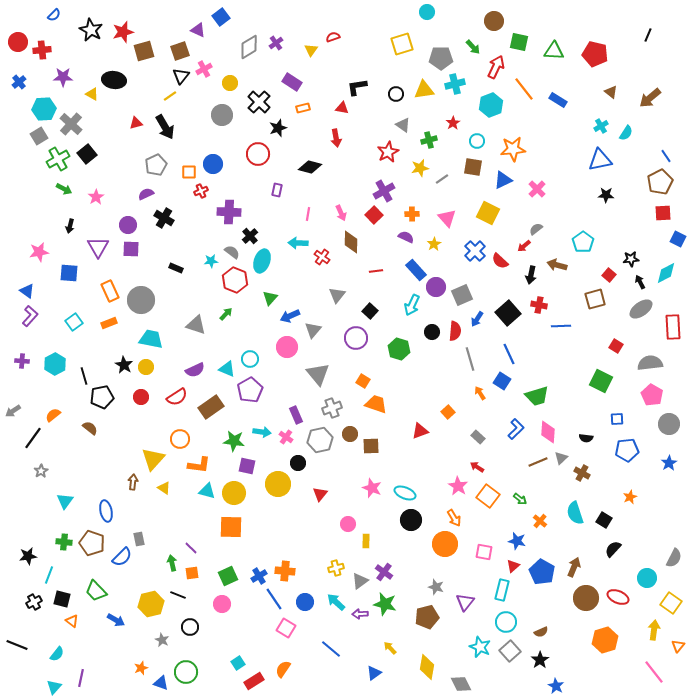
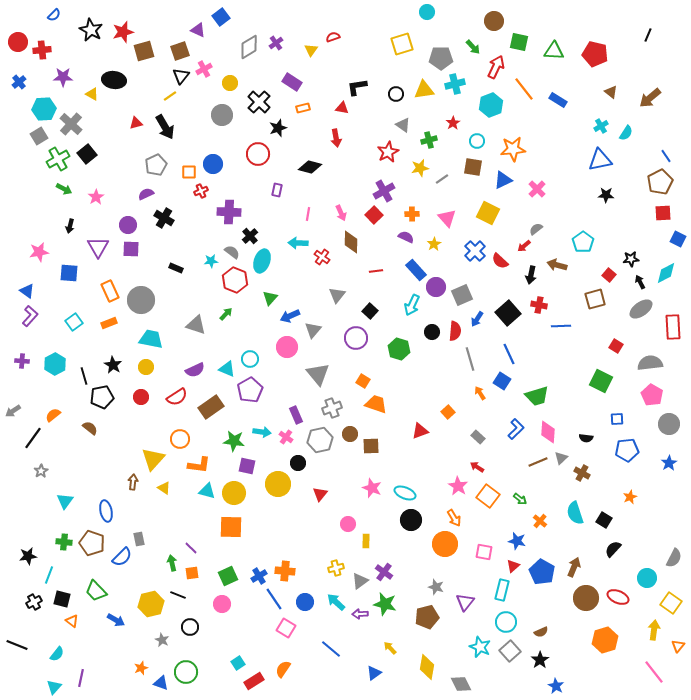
black star at (124, 365): moved 11 px left
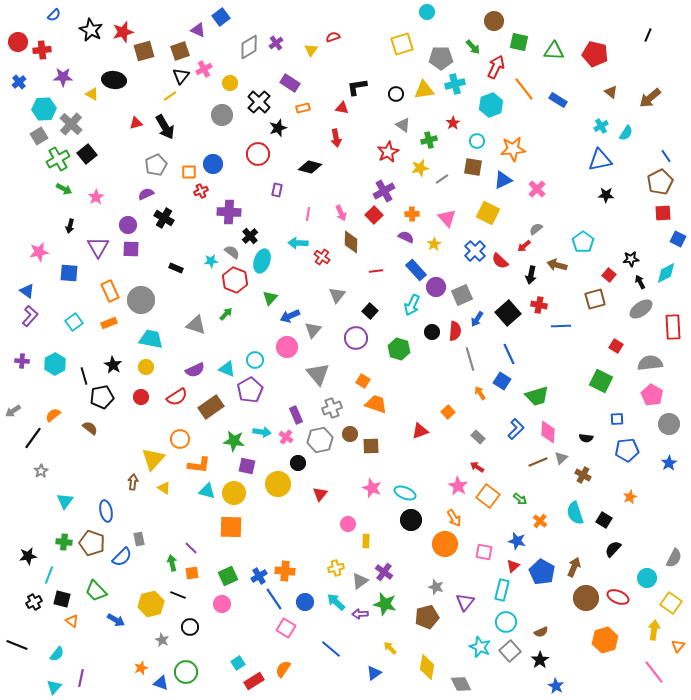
purple rectangle at (292, 82): moved 2 px left, 1 px down
cyan circle at (250, 359): moved 5 px right, 1 px down
brown cross at (582, 473): moved 1 px right, 2 px down
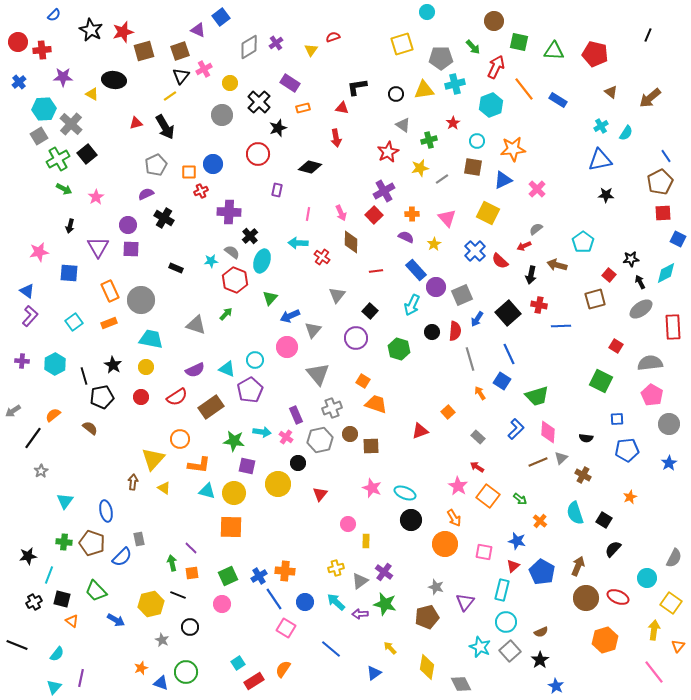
red arrow at (524, 246): rotated 16 degrees clockwise
brown arrow at (574, 567): moved 4 px right, 1 px up
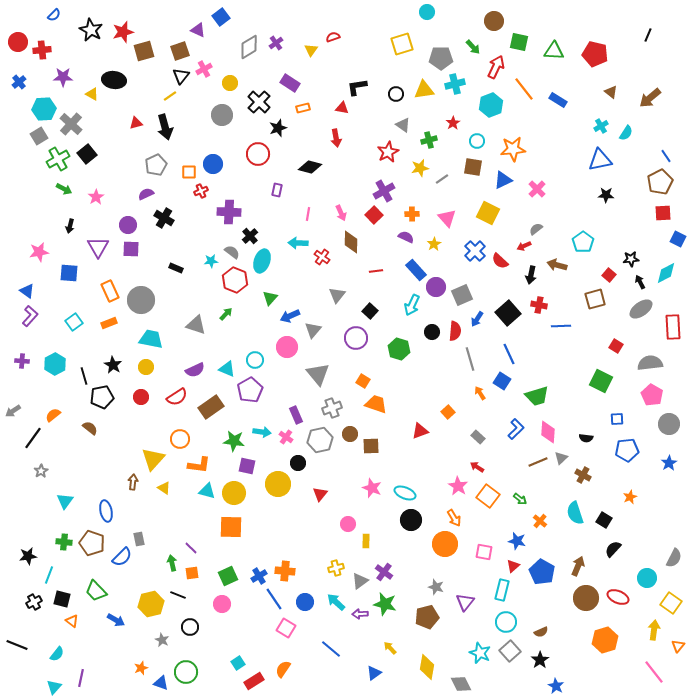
black arrow at (165, 127): rotated 15 degrees clockwise
cyan star at (480, 647): moved 6 px down
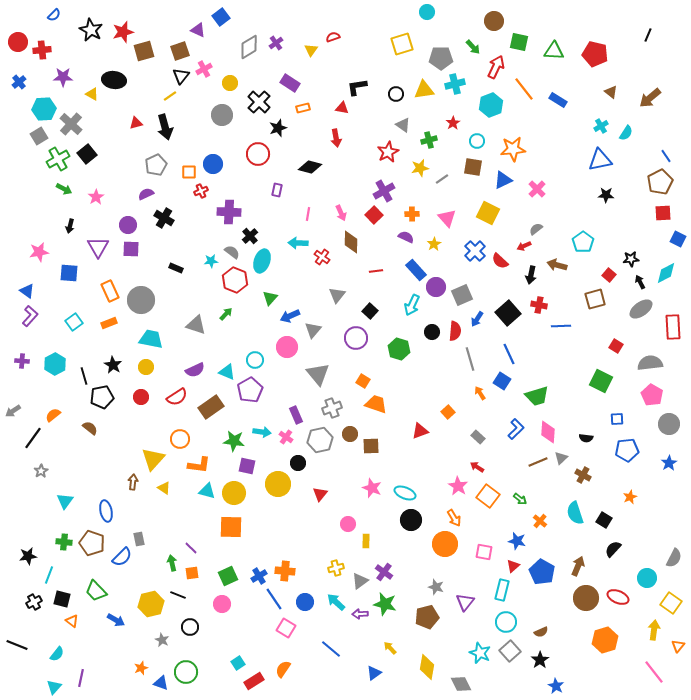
cyan triangle at (227, 369): moved 3 px down
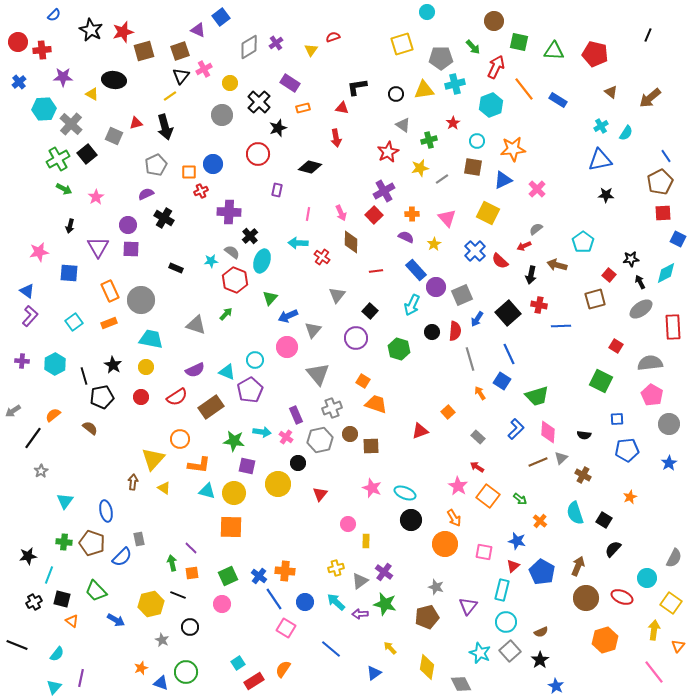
gray square at (39, 136): moved 75 px right; rotated 36 degrees counterclockwise
blue arrow at (290, 316): moved 2 px left
black semicircle at (586, 438): moved 2 px left, 3 px up
blue cross at (259, 576): rotated 21 degrees counterclockwise
red ellipse at (618, 597): moved 4 px right
purple triangle at (465, 602): moved 3 px right, 4 px down
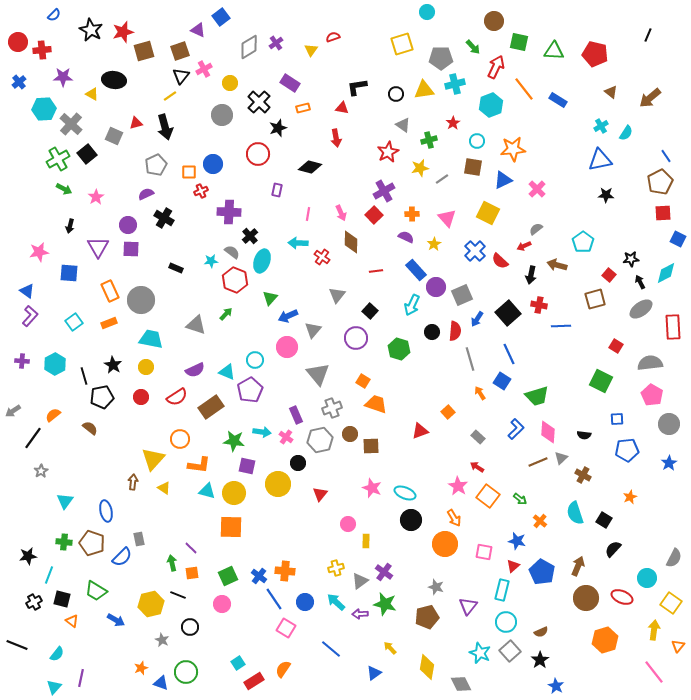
green trapezoid at (96, 591): rotated 15 degrees counterclockwise
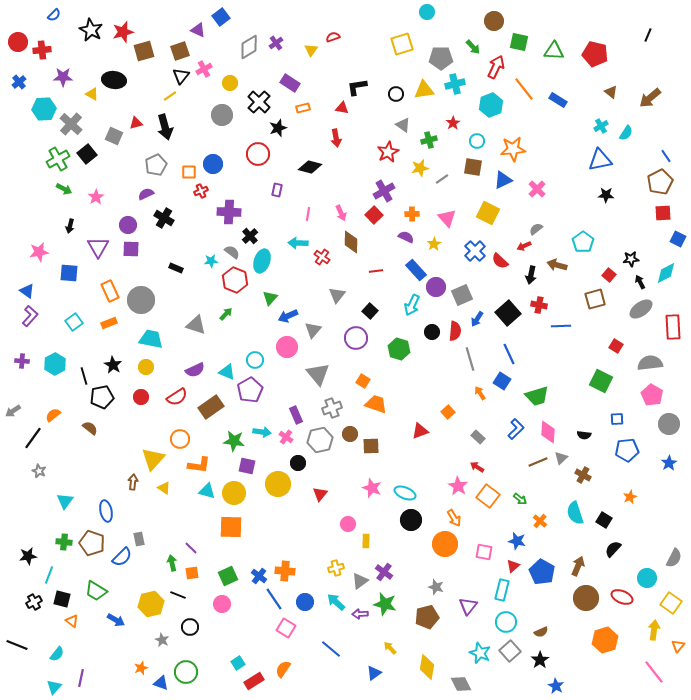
gray star at (41, 471): moved 2 px left; rotated 16 degrees counterclockwise
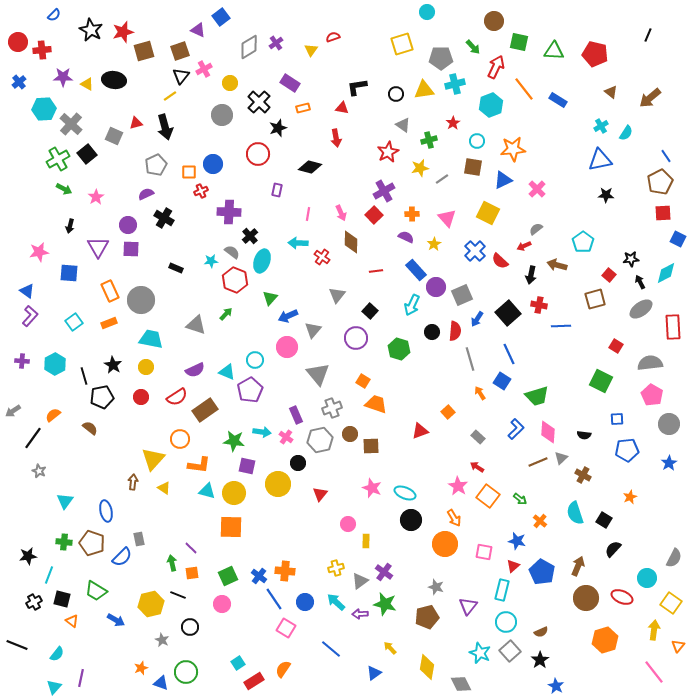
yellow triangle at (92, 94): moved 5 px left, 10 px up
brown rectangle at (211, 407): moved 6 px left, 3 px down
